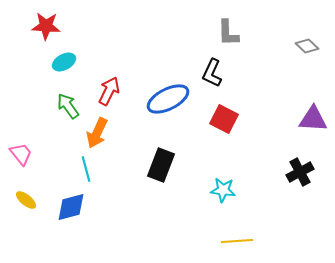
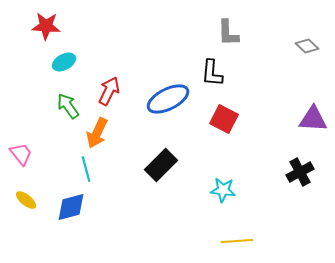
black L-shape: rotated 20 degrees counterclockwise
black rectangle: rotated 24 degrees clockwise
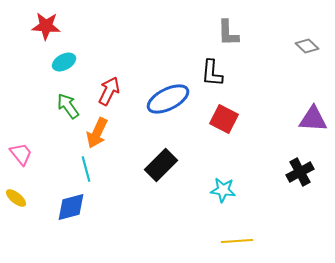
yellow ellipse: moved 10 px left, 2 px up
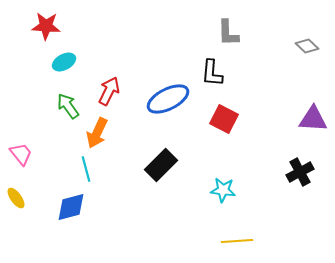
yellow ellipse: rotated 15 degrees clockwise
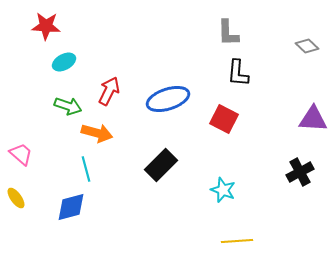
black L-shape: moved 26 px right
blue ellipse: rotated 9 degrees clockwise
green arrow: rotated 144 degrees clockwise
orange arrow: rotated 100 degrees counterclockwise
pink trapezoid: rotated 10 degrees counterclockwise
cyan star: rotated 15 degrees clockwise
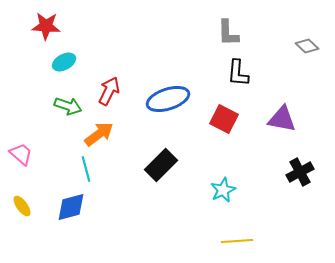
purple triangle: moved 31 px left; rotated 8 degrees clockwise
orange arrow: moved 2 px right, 1 px down; rotated 52 degrees counterclockwise
cyan star: rotated 25 degrees clockwise
yellow ellipse: moved 6 px right, 8 px down
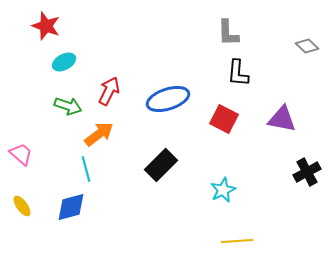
red star: rotated 16 degrees clockwise
black cross: moved 7 px right
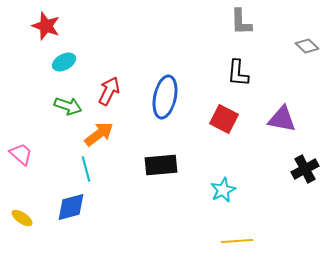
gray L-shape: moved 13 px right, 11 px up
blue ellipse: moved 3 px left, 2 px up; rotated 60 degrees counterclockwise
black rectangle: rotated 40 degrees clockwise
black cross: moved 2 px left, 3 px up
yellow ellipse: moved 12 px down; rotated 20 degrees counterclockwise
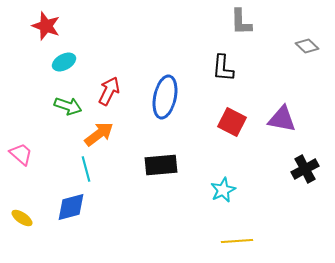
black L-shape: moved 15 px left, 5 px up
red square: moved 8 px right, 3 px down
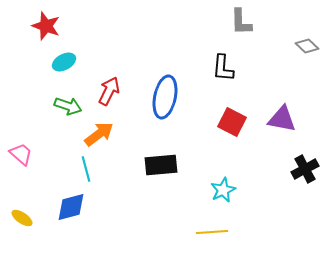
yellow line: moved 25 px left, 9 px up
